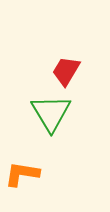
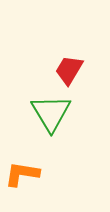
red trapezoid: moved 3 px right, 1 px up
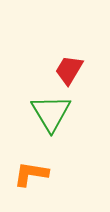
orange L-shape: moved 9 px right
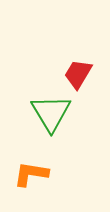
red trapezoid: moved 9 px right, 4 px down
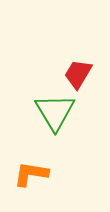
green triangle: moved 4 px right, 1 px up
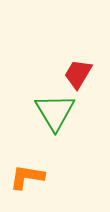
orange L-shape: moved 4 px left, 3 px down
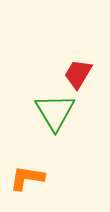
orange L-shape: moved 1 px down
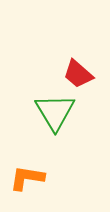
red trapezoid: rotated 80 degrees counterclockwise
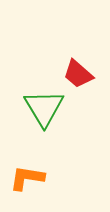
green triangle: moved 11 px left, 4 px up
